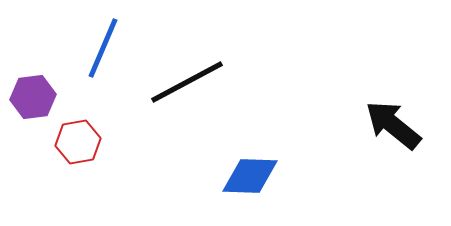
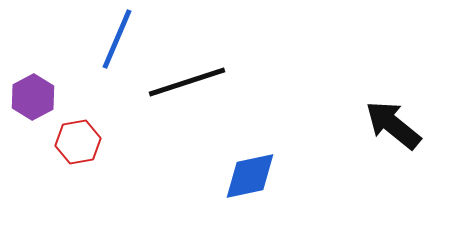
blue line: moved 14 px right, 9 px up
black line: rotated 10 degrees clockwise
purple hexagon: rotated 21 degrees counterclockwise
blue diamond: rotated 14 degrees counterclockwise
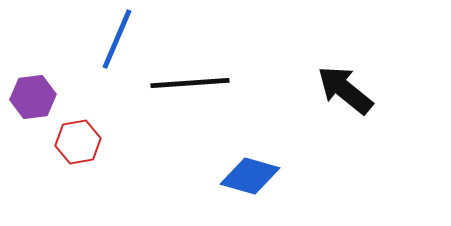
black line: moved 3 px right, 1 px down; rotated 14 degrees clockwise
purple hexagon: rotated 21 degrees clockwise
black arrow: moved 48 px left, 35 px up
blue diamond: rotated 28 degrees clockwise
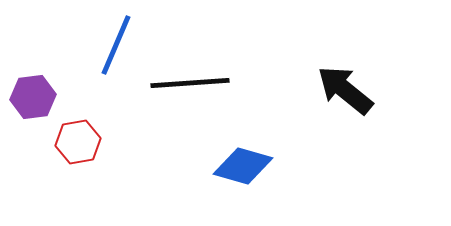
blue line: moved 1 px left, 6 px down
blue diamond: moved 7 px left, 10 px up
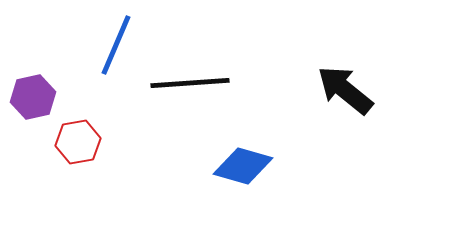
purple hexagon: rotated 6 degrees counterclockwise
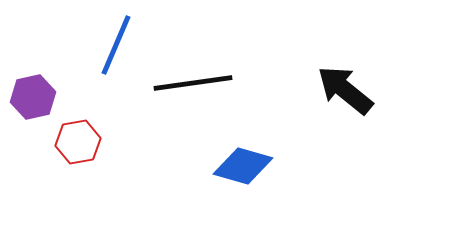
black line: moved 3 px right; rotated 4 degrees counterclockwise
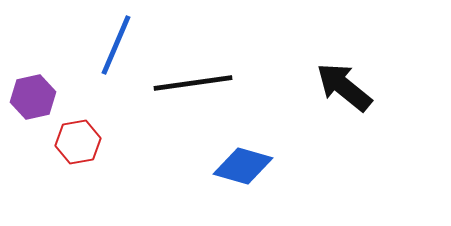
black arrow: moved 1 px left, 3 px up
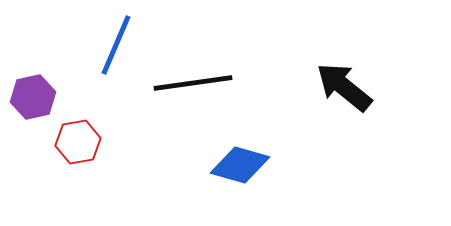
blue diamond: moved 3 px left, 1 px up
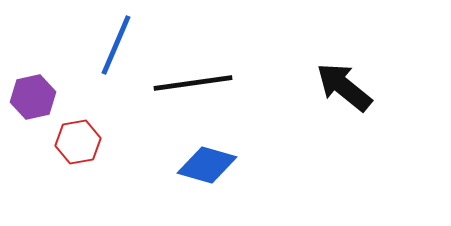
blue diamond: moved 33 px left
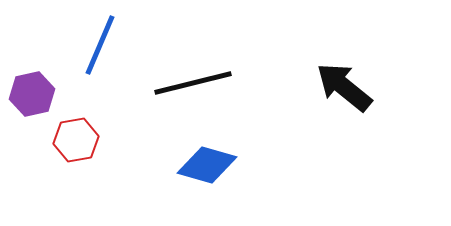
blue line: moved 16 px left
black line: rotated 6 degrees counterclockwise
purple hexagon: moved 1 px left, 3 px up
red hexagon: moved 2 px left, 2 px up
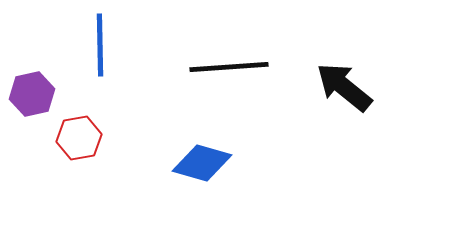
blue line: rotated 24 degrees counterclockwise
black line: moved 36 px right, 16 px up; rotated 10 degrees clockwise
red hexagon: moved 3 px right, 2 px up
blue diamond: moved 5 px left, 2 px up
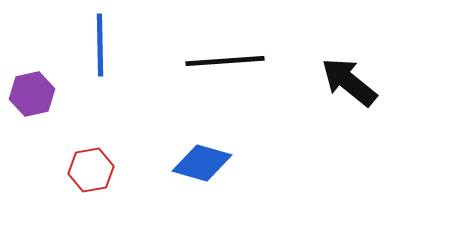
black line: moved 4 px left, 6 px up
black arrow: moved 5 px right, 5 px up
red hexagon: moved 12 px right, 32 px down
